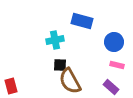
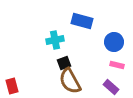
black square: moved 4 px right, 2 px up; rotated 24 degrees counterclockwise
red rectangle: moved 1 px right
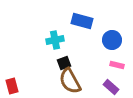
blue circle: moved 2 px left, 2 px up
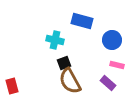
cyan cross: rotated 24 degrees clockwise
purple rectangle: moved 3 px left, 4 px up
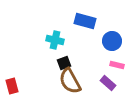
blue rectangle: moved 3 px right
blue circle: moved 1 px down
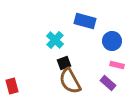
cyan cross: rotated 30 degrees clockwise
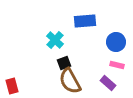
blue rectangle: rotated 20 degrees counterclockwise
blue circle: moved 4 px right, 1 px down
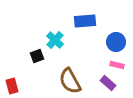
black square: moved 27 px left, 7 px up
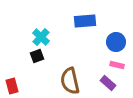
cyan cross: moved 14 px left, 3 px up
brown semicircle: rotated 16 degrees clockwise
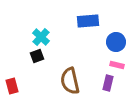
blue rectangle: moved 3 px right
purple rectangle: rotated 63 degrees clockwise
